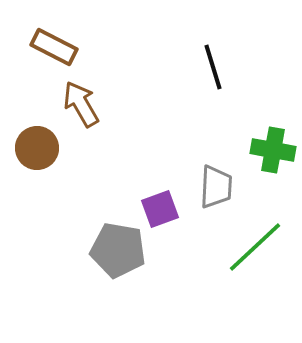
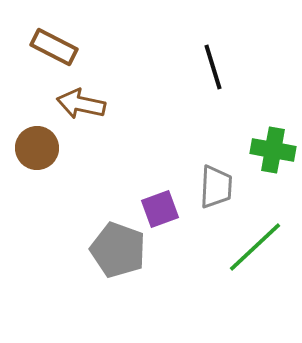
brown arrow: rotated 48 degrees counterclockwise
gray pentagon: rotated 10 degrees clockwise
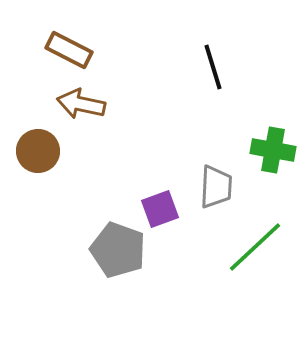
brown rectangle: moved 15 px right, 3 px down
brown circle: moved 1 px right, 3 px down
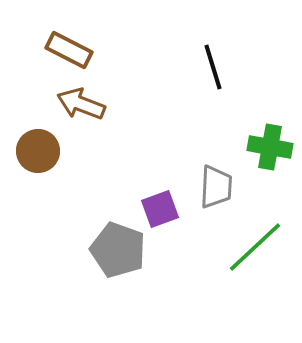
brown arrow: rotated 9 degrees clockwise
green cross: moved 3 px left, 3 px up
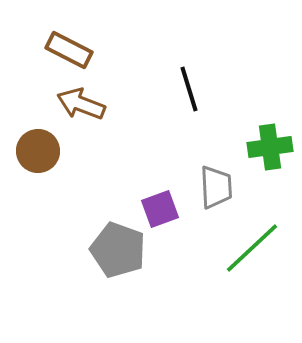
black line: moved 24 px left, 22 px down
green cross: rotated 18 degrees counterclockwise
gray trapezoid: rotated 6 degrees counterclockwise
green line: moved 3 px left, 1 px down
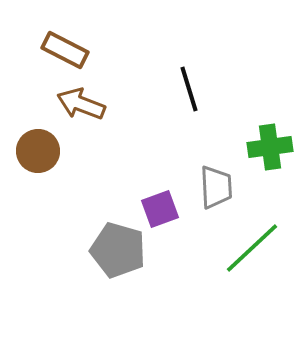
brown rectangle: moved 4 px left
gray pentagon: rotated 4 degrees counterclockwise
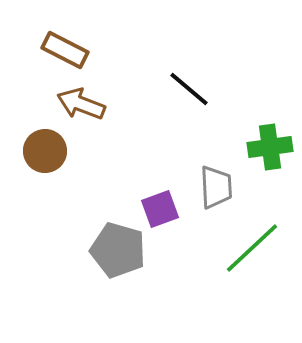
black line: rotated 33 degrees counterclockwise
brown circle: moved 7 px right
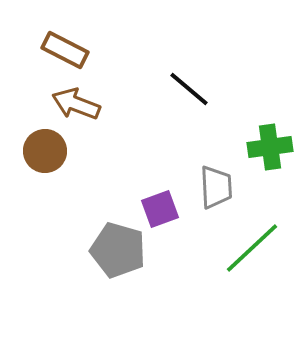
brown arrow: moved 5 px left
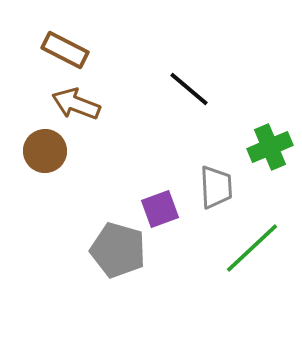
green cross: rotated 15 degrees counterclockwise
